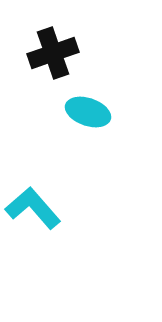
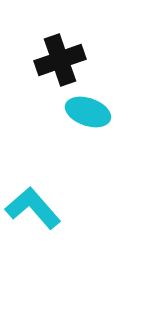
black cross: moved 7 px right, 7 px down
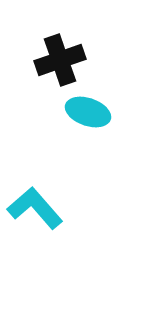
cyan L-shape: moved 2 px right
